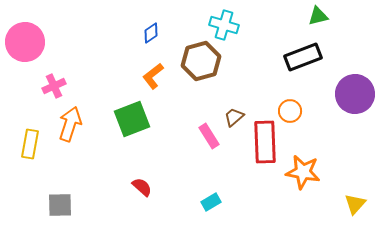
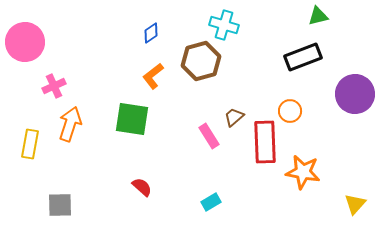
green square: rotated 30 degrees clockwise
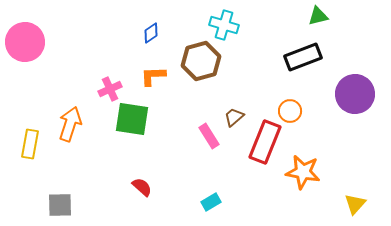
orange L-shape: rotated 36 degrees clockwise
pink cross: moved 56 px right, 3 px down
red rectangle: rotated 24 degrees clockwise
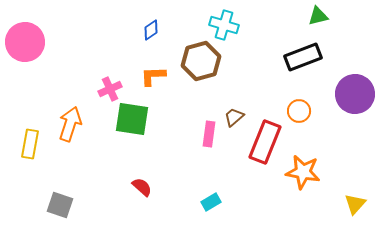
blue diamond: moved 3 px up
orange circle: moved 9 px right
pink rectangle: moved 2 px up; rotated 40 degrees clockwise
gray square: rotated 20 degrees clockwise
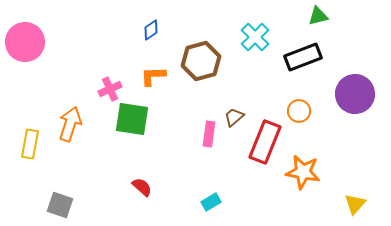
cyan cross: moved 31 px right, 12 px down; rotated 28 degrees clockwise
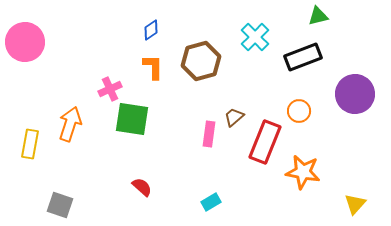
orange L-shape: moved 9 px up; rotated 92 degrees clockwise
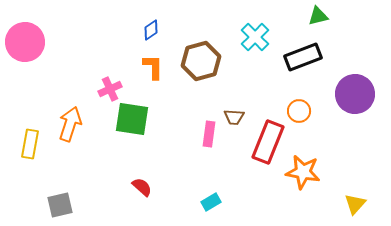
brown trapezoid: rotated 135 degrees counterclockwise
red rectangle: moved 3 px right
gray square: rotated 32 degrees counterclockwise
